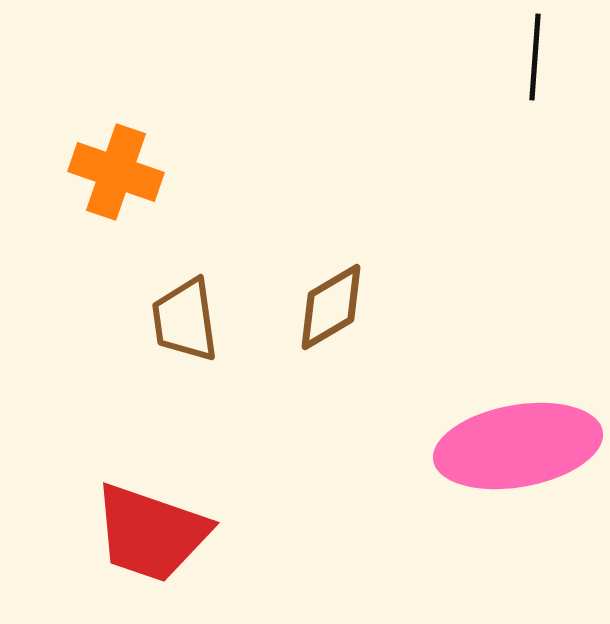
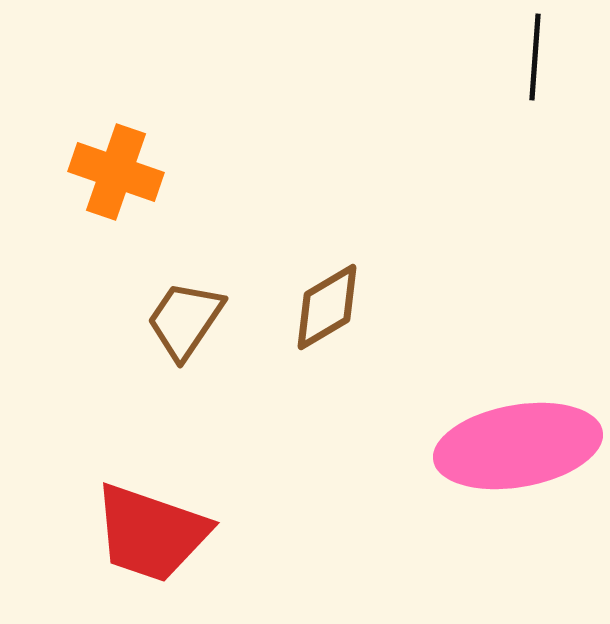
brown diamond: moved 4 px left
brown trapezoid: rotated 42 degrees clockwise
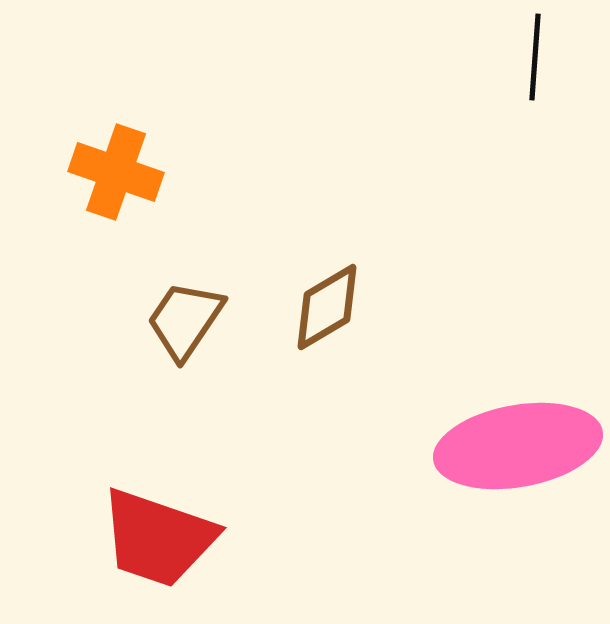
red trapezoid: moved 7 px right, 5 px down
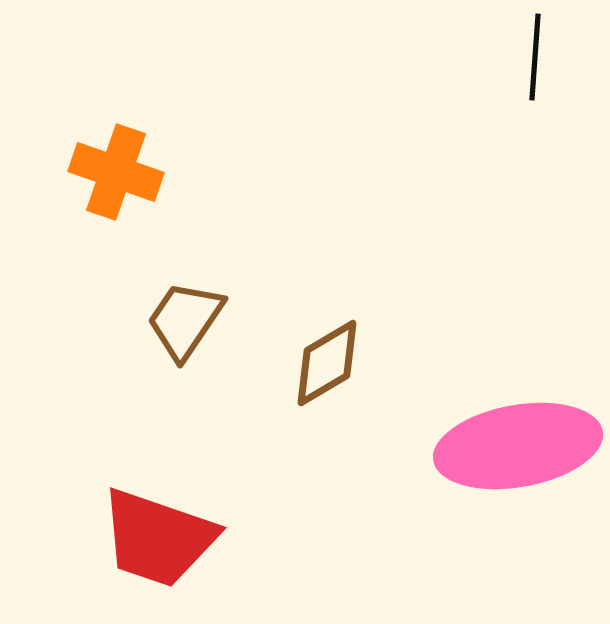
brown diamond: moved 56 px down
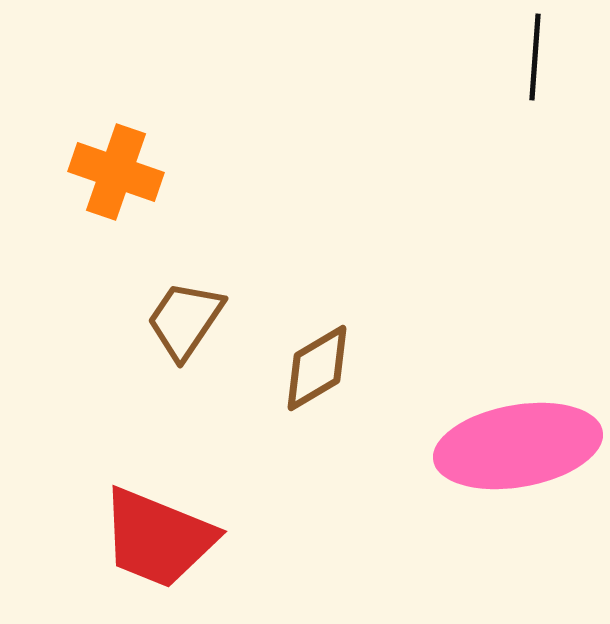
brown diamond: moved 10 px left, 5 px down
red trapezoid: rotated 3 degrees clockwise
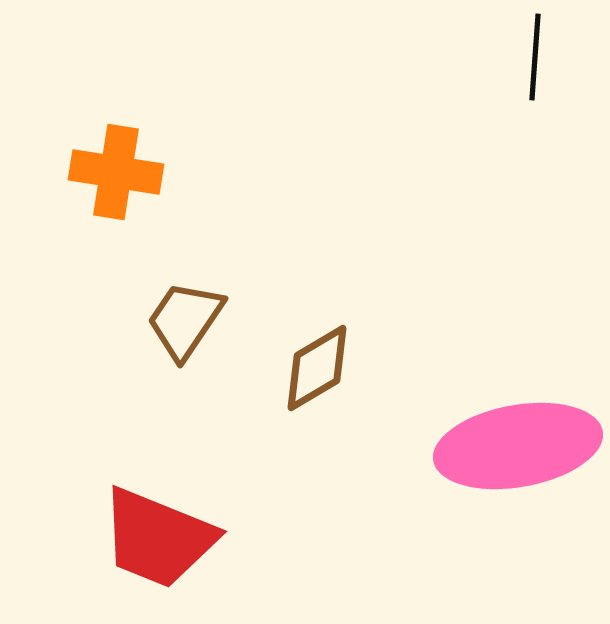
orange cross: rotated 10 degrees counterclockwise
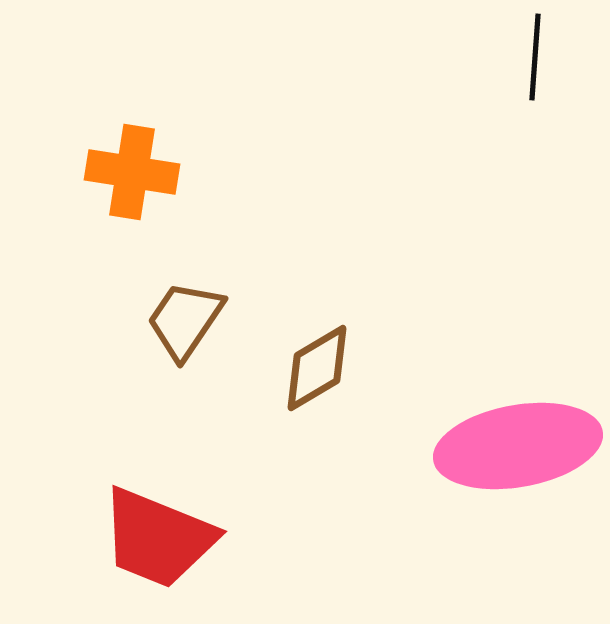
orange cross: moved 16 px right
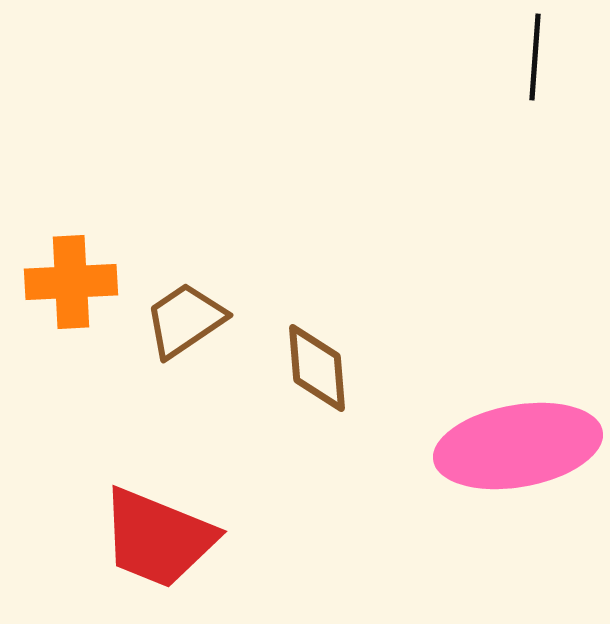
orange cross: moved 61 px left, 110 px down; rotated 12 degrees counterclockwise
brown trapezoid: rotated 22 degrees clockwise
brown diamond: rotated 64 degrees counterclockwise
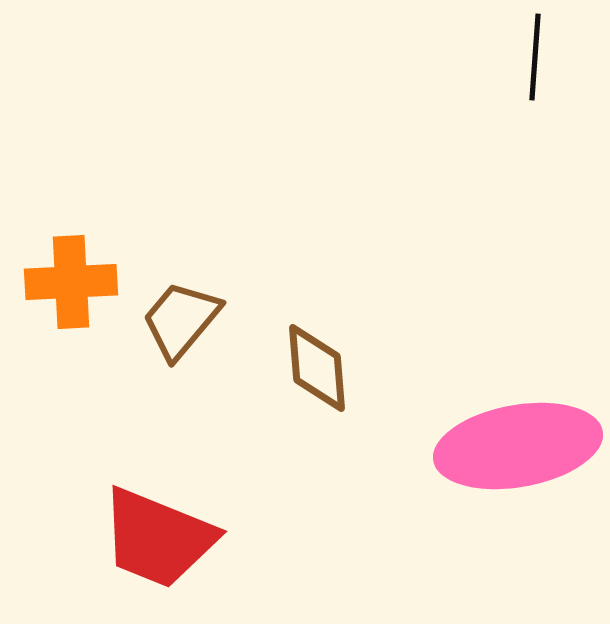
brown trapezoid: moved 4 px left; rotated 16 degrees counterclockwise
